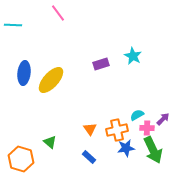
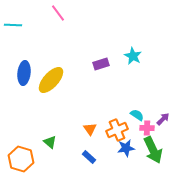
cyan semicircle: rotated 64 degrees clockwise
orange cross: rotated 10 degrees counterclockwise
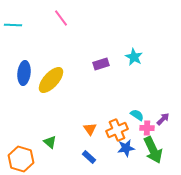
pink line: moved 3 px right, 5 px down
cyan star: moved 1 px right, 1 px down
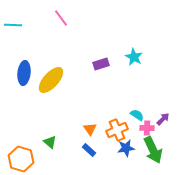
blue rectangle: moved 7 px up
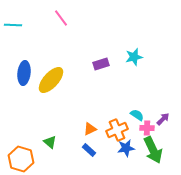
cyan star: rotated 30 degrees clockwise
orange triangle: rotated 40 degrees clockwise
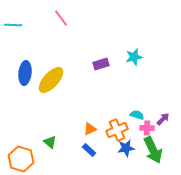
blue ellipse: moved 1 px right
cyan semicircle: rotated 16 degrees counterclockwise
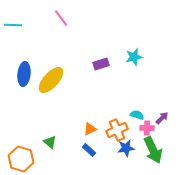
blue ellipse: moved 1 px left, 1 px down
purple arrow: moved 1 px left, 1 px up
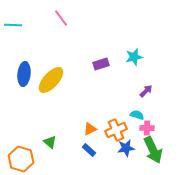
purple arrow: moved 16 px left, 27 px up
orange cross: moved 1 px left
